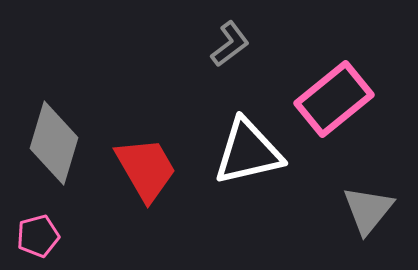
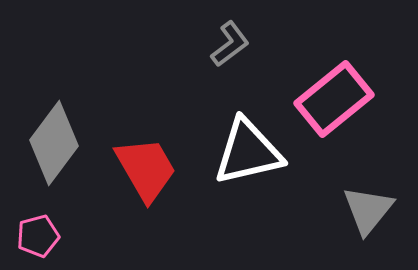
gray diamond: rotated 20 degrees clockwise
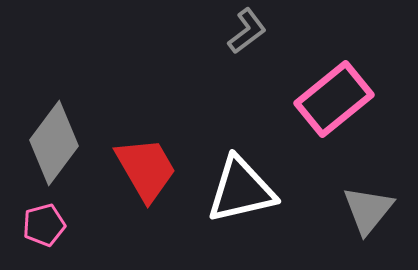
gray L-shape: moved 17 px right, 13 px up
white triangle: moved 7 px left, 38 px down
pink pentagon: moved 6 px right, 11 px up
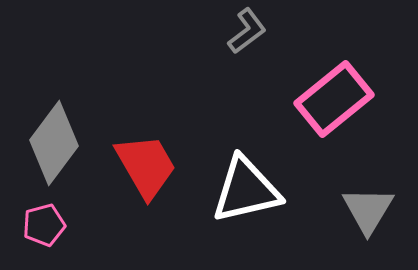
red trapezoid: moved 3 px up
white triangle: moved 5 px right
gray triangle: rotated 8 degrees counterclockwise
